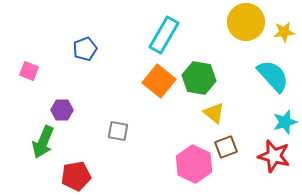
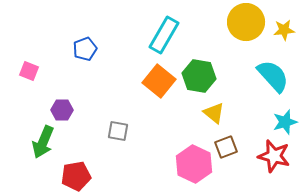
yellow star: moved 2 px up
green hexagon: moved 2 px up
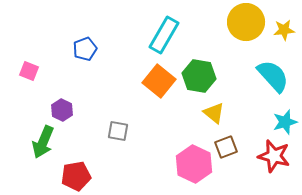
purple hexagon: rotated 25 degrees clockwise
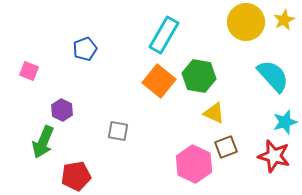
yellow star: moved 10 px up; rotated 20 degrees counterclockwise
yellow triangle: rotated 15 degrees counterclockwise
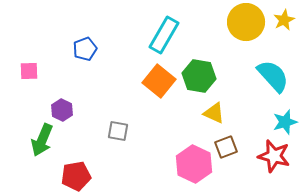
pink square: rotated 24 degrees counterclockwise
green arrow: moved 1 px left, 2 px up
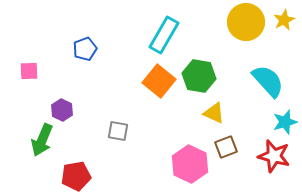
cyan semicircle: moved 5 px left, 5 px down
pink hexagon: moved 4 px left
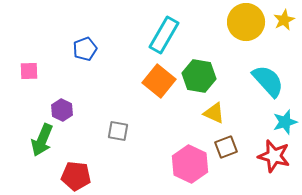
red pentagon: rotated 16 degrees clockwise
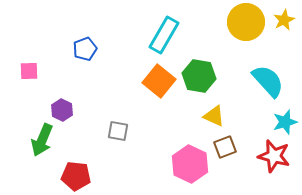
yellow triangle: moved 3 px down
brown square: moved 1 px left
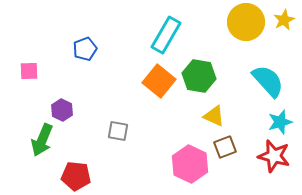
cyan rectangle: moved 2 px right
cyan star: moved 5 px left
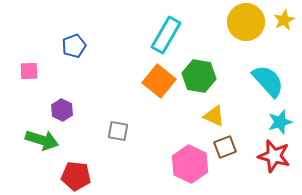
blue pentagon: moved 11 px left, 3 px up
green arrow: rotated 96 degrees counterclockwise
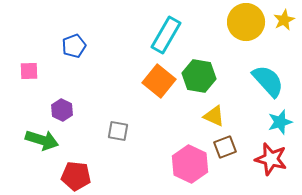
red star: moved 3 px left, 3 px down
